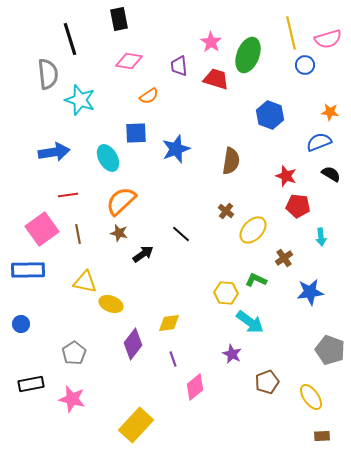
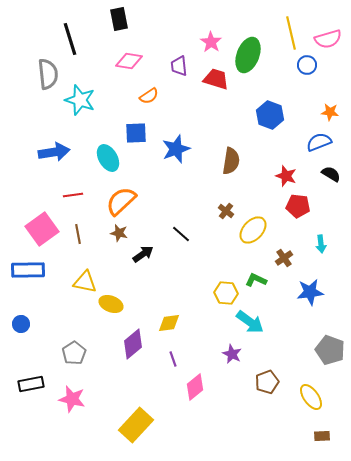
blue circle at (305, 65): moved 2 px right
red line at (68, 195): moved 5 px right
cyan arrow at (321, 237): moved 7 px down
purple diamond at (133, 344): rotated 12 degrees clockwise
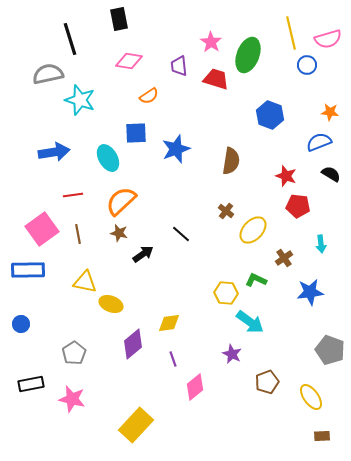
gray semicircle at (48, 74): rotated 96 degrees counterclockwise
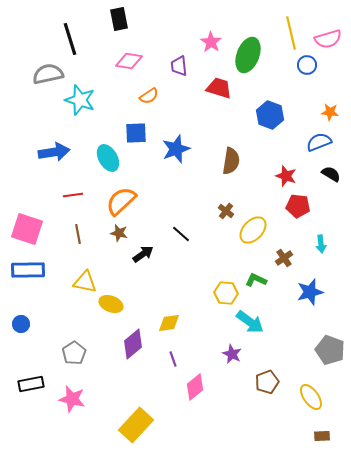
red trapezoid at (216, 79): moved 3 px right, 9 px down
pink square at (42, 229): moved 15 px left; rotated 36 degrees counterclockwise
blue star at (310, 292): rotated 8 degrees counterclockwise
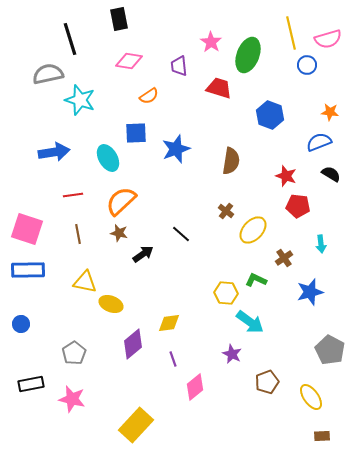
gray pentagon at (330, 350): rotated 8 degrees clockwise
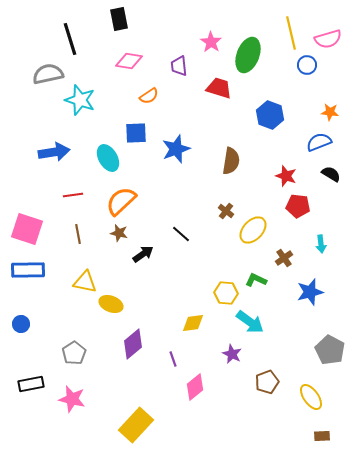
yellow diamond at (169, 323): moved 24 px right
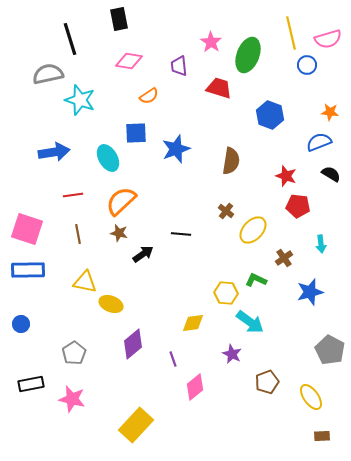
black line at (181, 234): rotated 36 degrees counterclockwise
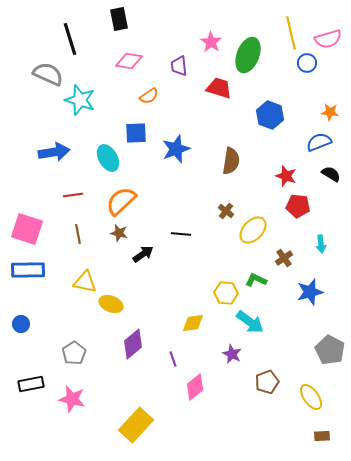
blue circle at (307, 65): moved 2 px up
gray semicircle at (48, 74): rotated 36 degrees clockwise
